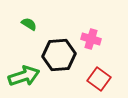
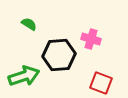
red square: moved 2 px right, 4 px down; rotated 15 degrees counterclockwise
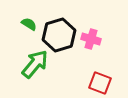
black hexagon: moved 20 px up; rotated 12 degrees counterclockwise
green arrow: moved 11 px right, 12 px up; rotated 32 degrees counterclockwise
red square: moved 1 px left
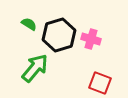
green arrow: moved 4 px down
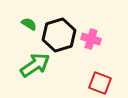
green arrow: moved 3 px up; rotated 16 degrees clockwise
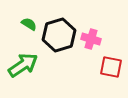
green arrow: moved 12 px left
red square: moved 11 px right, 16 px up; rotated 10 degrees counterclockwise
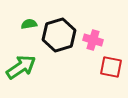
green semicircle: rotated 42 degrees counterclockwise
pink cross: moved 2 px right, 1 px down
green arrow: moved 2 px left, 2 px down
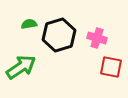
pink cross: moved 4 px right, 2 px up
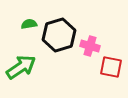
pink cross: moved 7 px left, 8 px down
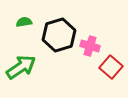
green semicircle: moved 5 px left, 2 px up
red square: rotated 30 degrees clockwise
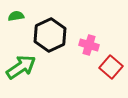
green semicircle: moved 8 px left, 6 px up
black hexagon: moved 9 px left; rotated 8 degrees counterclockwise
pink cross: moved 1 px left, 1 px up
